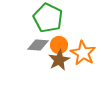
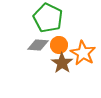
brown star: moved 3 px right, 3 px down; rotated 10 degrees counterclockwise
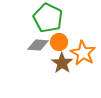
orange circle: moved 3 px up
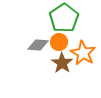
green pentagon: moved 16 px right; rotated 12 degrees clockwise
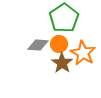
orange circle: moved 2 px down
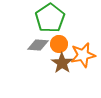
green pentagon: moved 14 px left
orange star: moved 2 px down; rotated 30 degrees clockwise
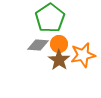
brown star: moved 3 px left, 3 px up
